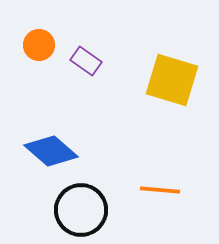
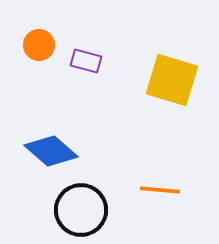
purple rectangle: rotated 20 degrees counterclockwise
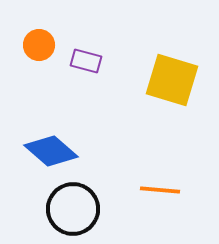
black circle: moved 8 px left, 1 px up
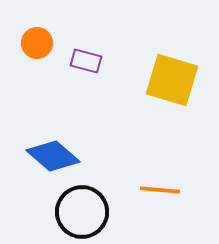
orange circle: moved 2 px left, 2 px up
blue diamond: moved 2 px right, 5 px down
black circle: moved 9 px right, 3 px down
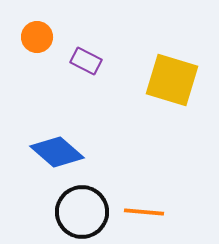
orange circle: moved 6 px up
purple rectangle: rotated 12 degrees clockwise
blue diamond: moved 4 px right, 4 px up
orange line: moved 16 px left, 22 px down
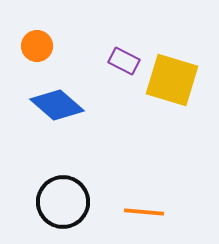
orange circle: moved 9 px down
purple rectangle: moved 38 px right
blue diamond: moved 47 px up
black circle: moved 19 px left, 10 px up
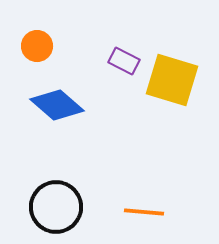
black circle: moved 7 px left, 5 px down
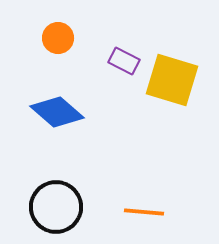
orange circle: moved 21 px right, 8 px up
blue diamond: moved 7 px down
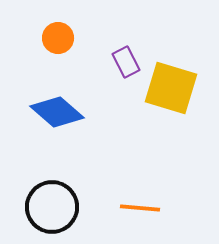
purple rectangle: moved 2 px right, 1 px down; rotated 36 degrees clockwise
yellow square: moved 1 px left, 8 px down
black circle: moved 4 px left
orange line: moved 4 px left, 4 px up
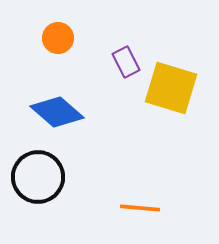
black circle: moved 14 px left, 30 px up
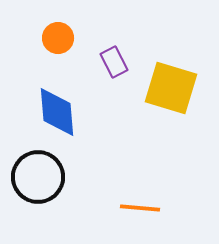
purple rectangle: moved 12 px left
blue diamond: rotated 44 degrees clockwise
